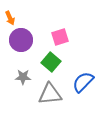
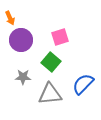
blue semicircle: moved 2 px down
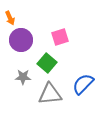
green square: moved 4 px left, 1 px down
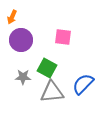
orange arrow: moved 2 px right, 1 px up; rotated 48 degrees clockwise
pink square: moved 3 px right; rotated 24 degrees clockwise
green square: moved 5 px down; rotated 12 degrees counterclockwise
gray triangle: moved 2 px right, 2 px up
